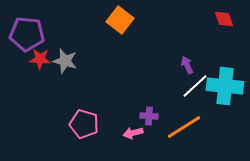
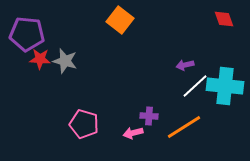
purple arrow: moved 2 px left; rotated 78 degrees counterclockwise
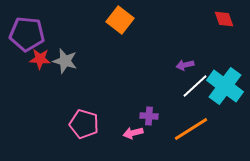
cyan cross: rotated 30 degrees clockwise
orange line: moved 7 px right, 2 px down
